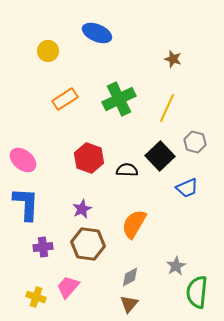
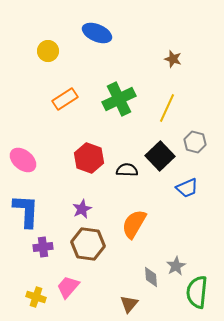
blue L-shape: moved 7 px down
gray diamond: moved 21 px right; rotated 65 degrees counterclockwise
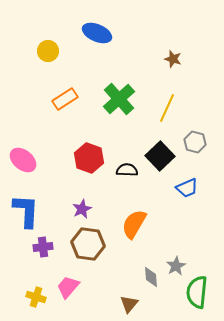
green cross: rotated 16 degrees counterclockwise
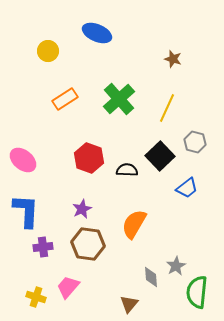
blue trapezoid: rotated 15 degrees counterclockwise
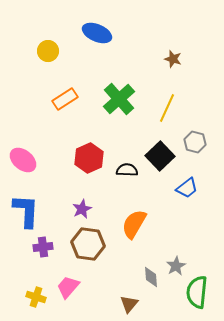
red hexagon: rotated 16 degrees clockwise
